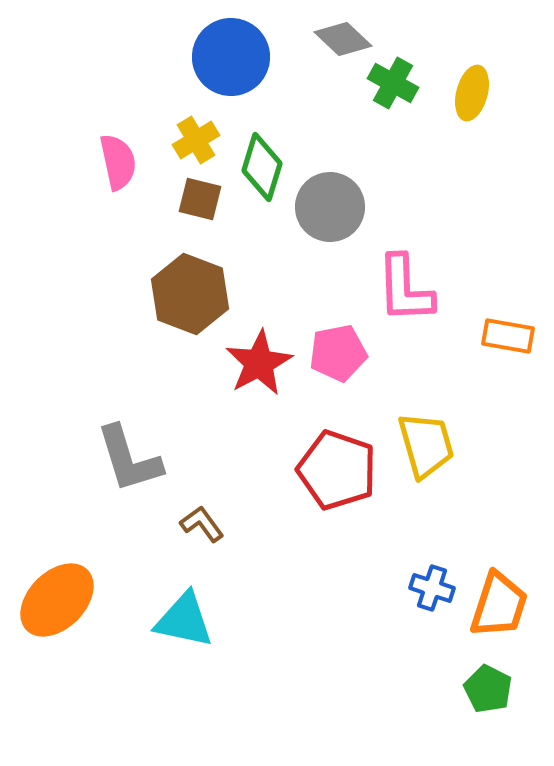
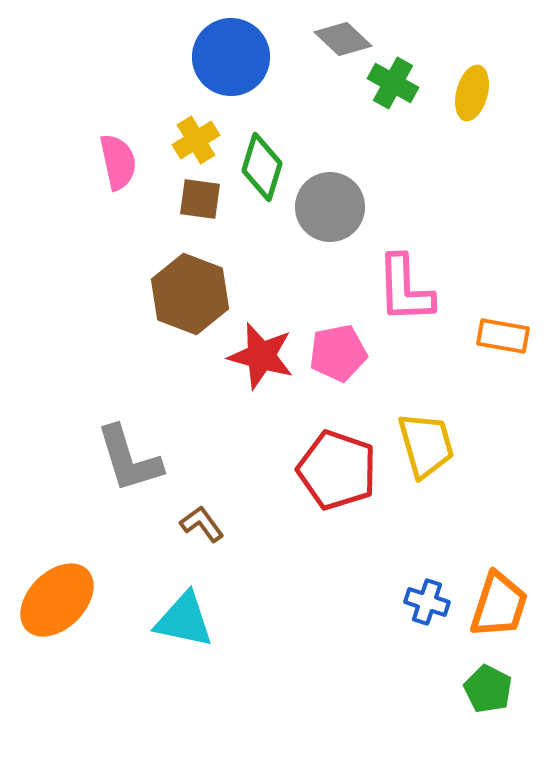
brown square: rotated 6 degrees counterclockwise
orange rectangle: moved 5 px left
red star: moved 2 px right, 7 px up; rotated 28 degrees counterclockwise
blue cross: moved 5 px left, 14 px down
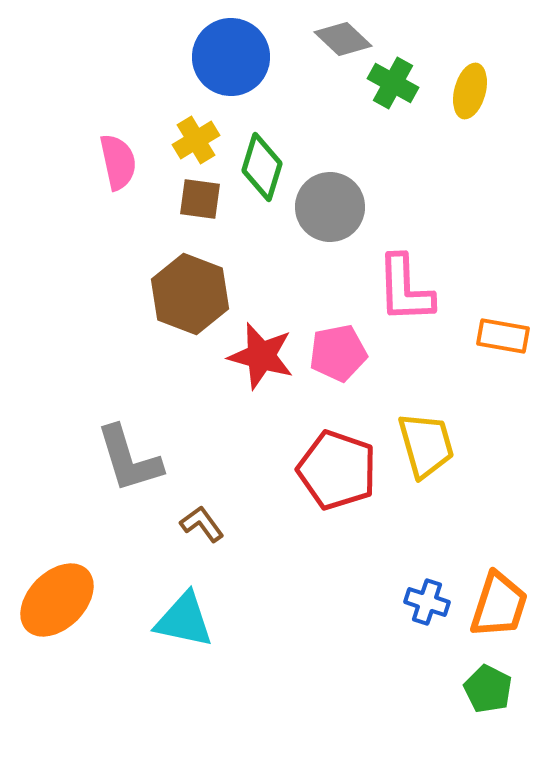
yellow ellipse: moved 2 px left, 2 px up
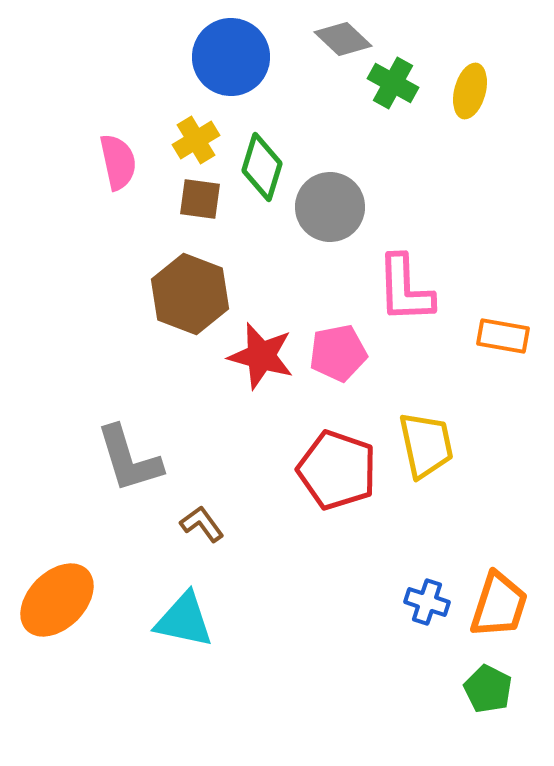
yellow trapezoid: rotated 4 degrees clockwise
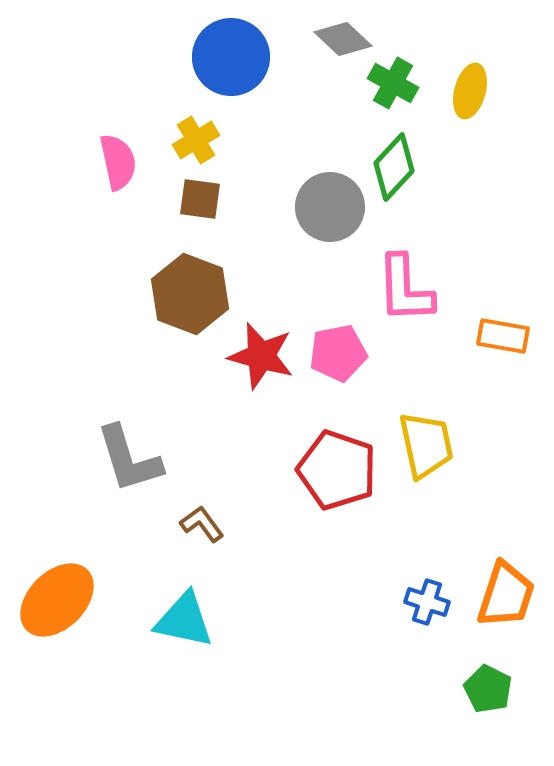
green diamond: moved 132 px right; rotated 26 degrees clockwise
orange trapezoid: moved 7 px right, 10 px up
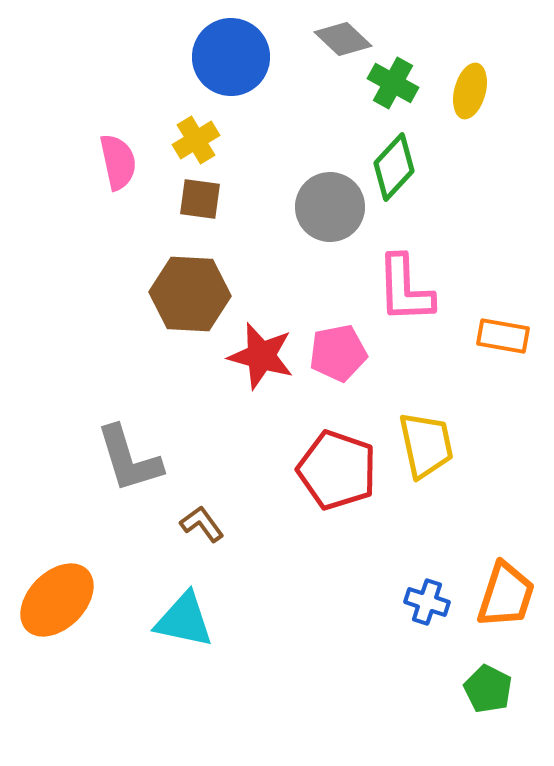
brown hexagon: rotated 18 degrees counterclockwise
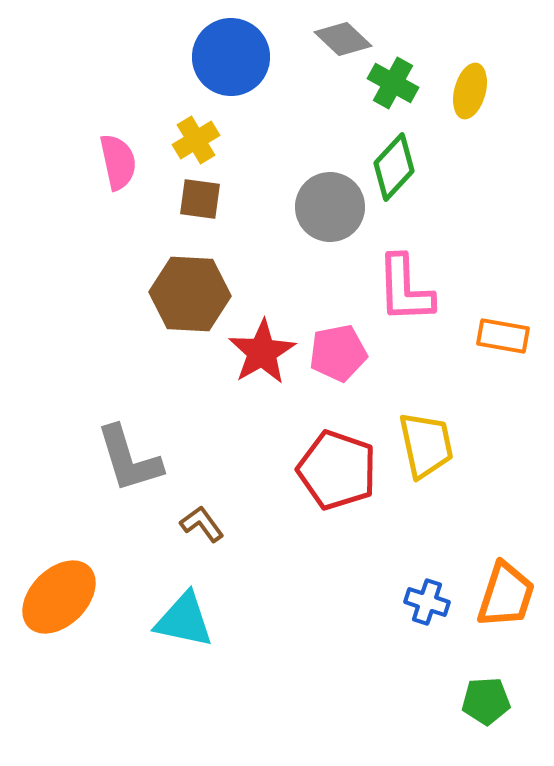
red star: moved 1 px right, 4 px up; rotated 26 degrees clockwise
orange ellipse: moved 2 px right, 3 px up
green pentagon: moved 2 px left, 12 px down; rotated 30 degrees counterclockwise
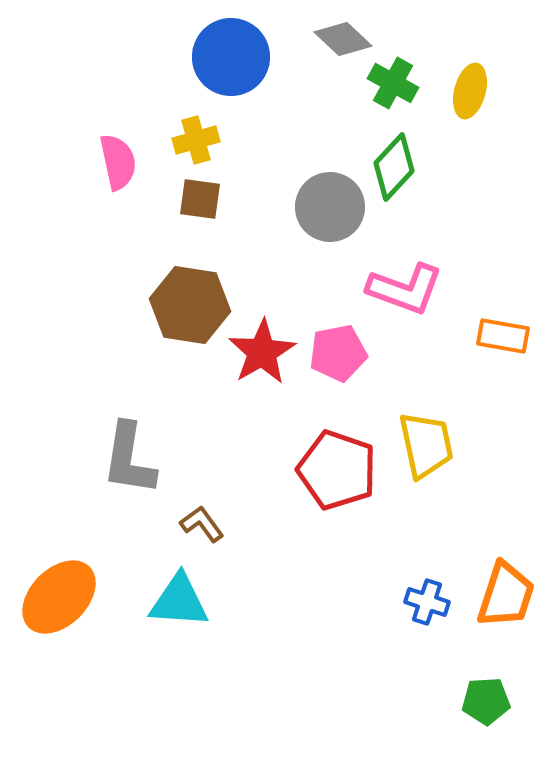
yellow cross: rotated 15 degrees clockwise
pink L-shape: rotated 68 degrees counterclockwise
brown hexagon: moved 11 px down; rotated 6 degrees clockwise
gray L-shape: rotated 26 degrees clockwise
cyan triangle: moved 5 px left, 19 px up; rotated 8 degrees counterclockwise
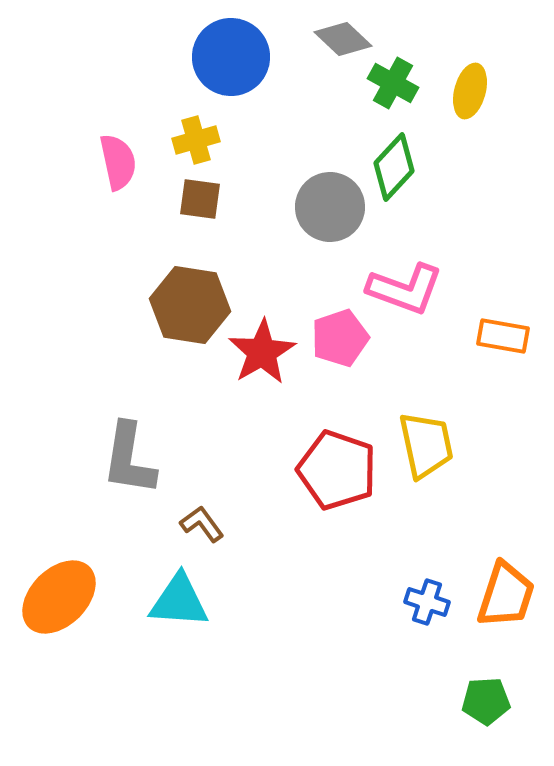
pink pentagon: moved 2 px right, 15 px up; rotated 8 degrees counterclockwise
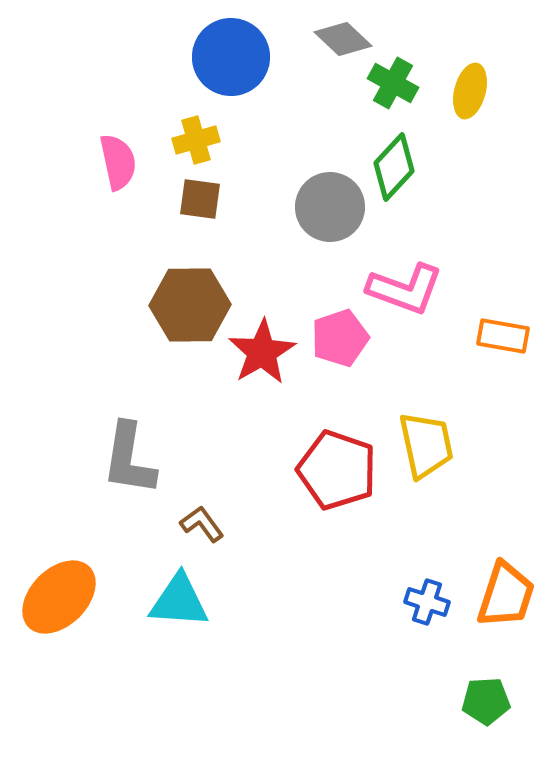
brown hexagon: rotated 10 degrees counterclockwise
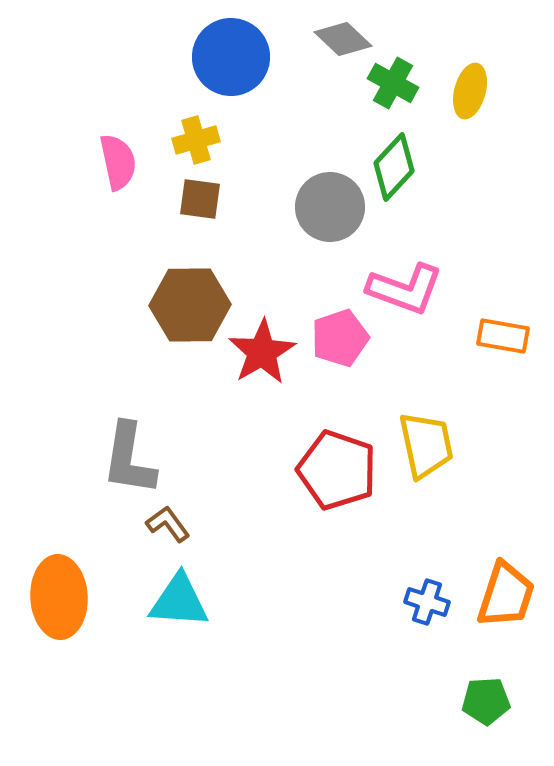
brown L-shape: moved 34 px left
orange ellipse: rotated 48 degrees counterclockwise
